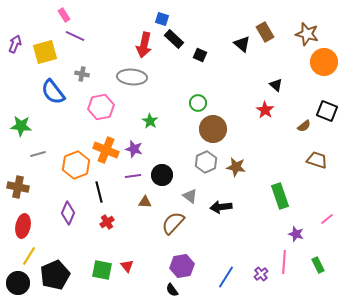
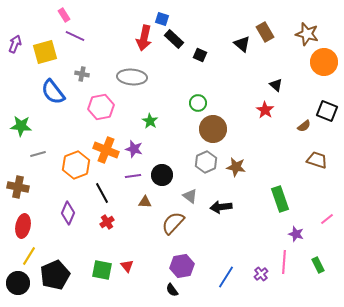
red arrow at (144, 45): moved 7 px up
black line at (99, 192): moved 3 px right, 1 px down; rotated 15 degrees counterclockwise
green rectangle at (280, 196): moved 3 px down
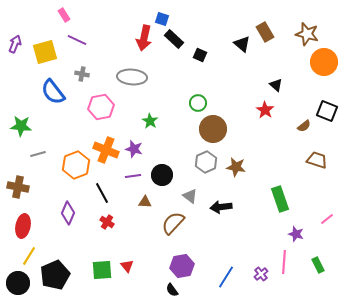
purple line at (75, 36): moved 2 px right, 4 px down
red cross at (107, 222): rotated 24 degrees counterclockwise
green square at (102, 270): rotated 15 degrees counterclockwise
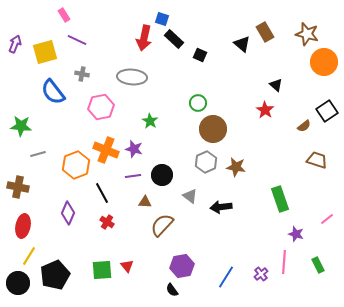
black square at (327, 111): rotated 35 degrees clockwise
brown semicircle at (173, 223): moved 11 px left, 2 px down
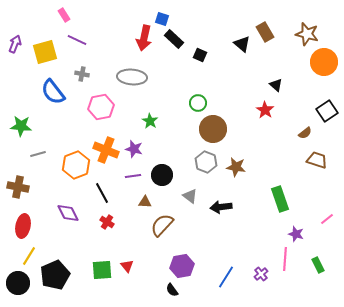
brown semicircle at (304, 126): moved 1 px right, 7 px down
gray hexagon at (206, 162): rotated 15 degrees counterclockwise
purple diamond at (68, 213): rotated 50 degrees counterclockwise
pink line at (284, 262): moved 1 px right, 3 px up
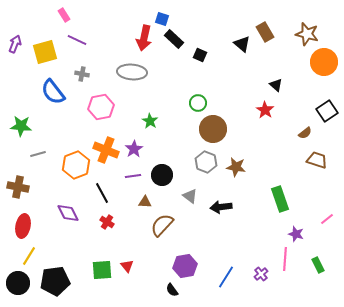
gray ellipse at (132, 77): moved 5 px up
purple star at (134, 149): rotated 24 degrees clockwise
purple hexagon at (182, 266): moved 3 px right
black pentagon at (55, 275): moved 6 px down; rotated 16 degrees clockwise
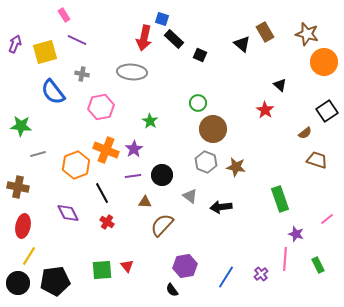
black triangle at (276, 85): moved 4 px right
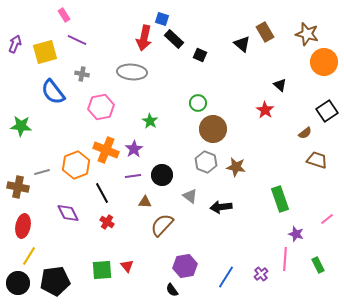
gray line at (38, 154): moved 4 px right, 18 px down
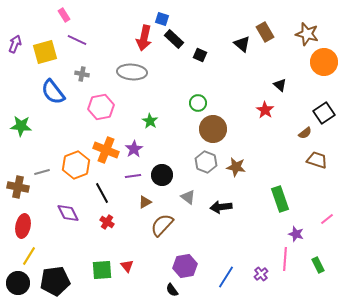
black square at (327, 111): moved 3 px left, 2 px down
gray triangle at (190, 196): moved 2 px left, 1 px down
brown triangle at (145, 202): rotated 32 degrees counterclockwise
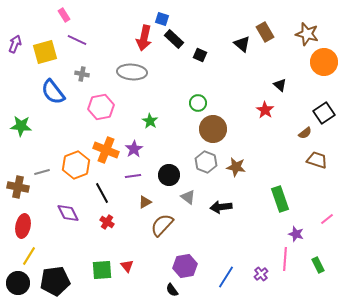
black circle at (162, 175): moved 7 px right
